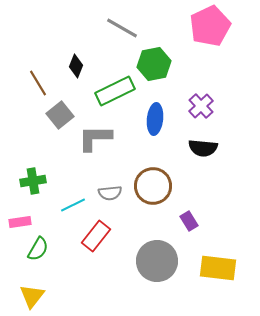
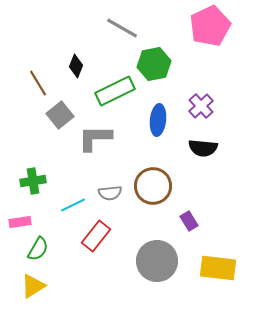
blue ellipse: moved 3 px right, 1 px down
yellow triangle: moved 1 px right, 10 px up; rotated 20 degrees clockwise
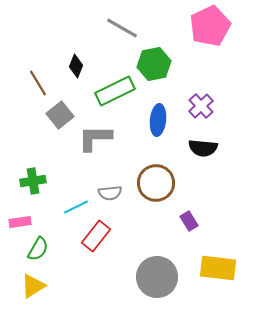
brown circle: moved 3 px right, 3 px up
cyan line: moved 3 px right, 2 px down
gray circle: moved 16 px down
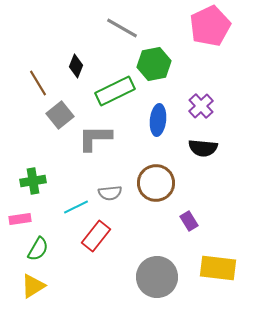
pink rectangle: moved 3 px up
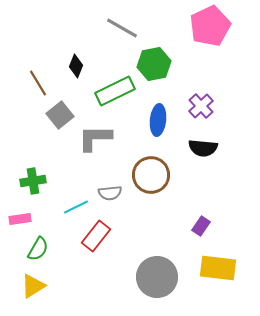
brown circle: moved 5 px left, 8 px up
purple rectangle: moved 12 px right, 5 px down; rotated 66 degrees clockwise
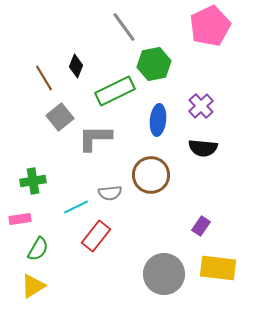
gray line: moved 2 px right, 1 px up; rotated 24 degrees clockwise
brown line: moved 6 px right, 5 px up
gray square: moved 2 px down
gray circle: moved 7 px right, 3 px up
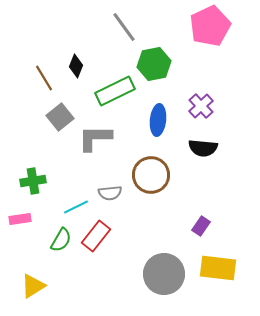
green semicircle: moved 23 px right, 9 px up
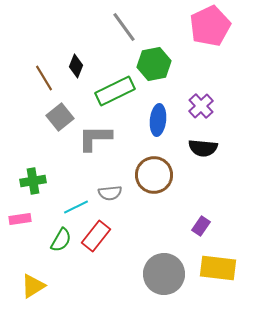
brown circle: moved 3 px right
